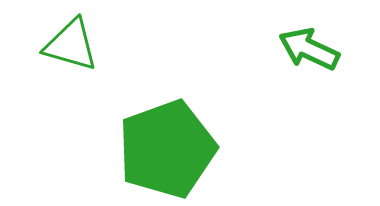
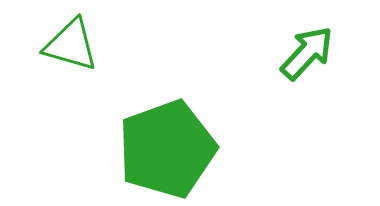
green arrow: moved 2 px left, 4 px down; rotated 108 degrees clockwise
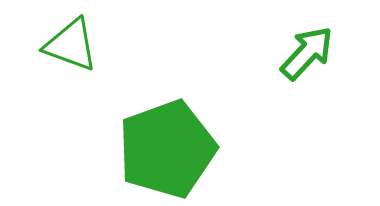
green triangle: rotated 4 degrees clockwise
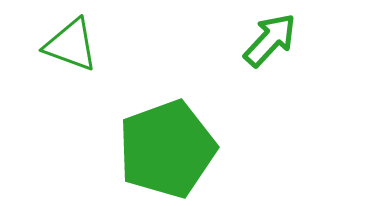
green arrow: moved 37 px left, 13 px up
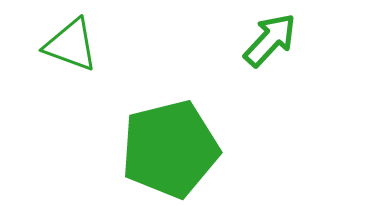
green pentagon: moved 3 px right; rotated 6 degrees clockwise
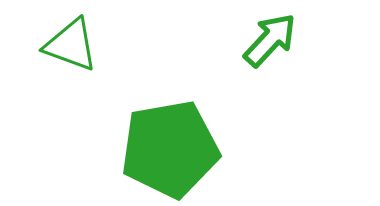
green pentagon: rotated 4 degrees clockwise
